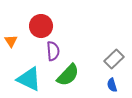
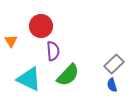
gray rectangle: moved 5 px down
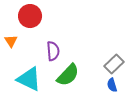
red circle: moved 11 px left, 10 px up
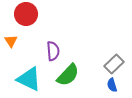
red circle: moved 4 px left, 2 px up
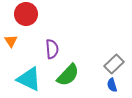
purple semicircle: moved 1 px left, 2 px up
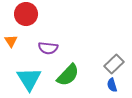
purple semicircle: moved 4 px left, 1 px up; rotated 102 degrees clockwise
cyan triangle: rotated 32 degrees clockwise
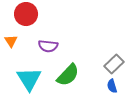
purple semicircle: moved 2 px up
blue semicircle: moved 1 px down
